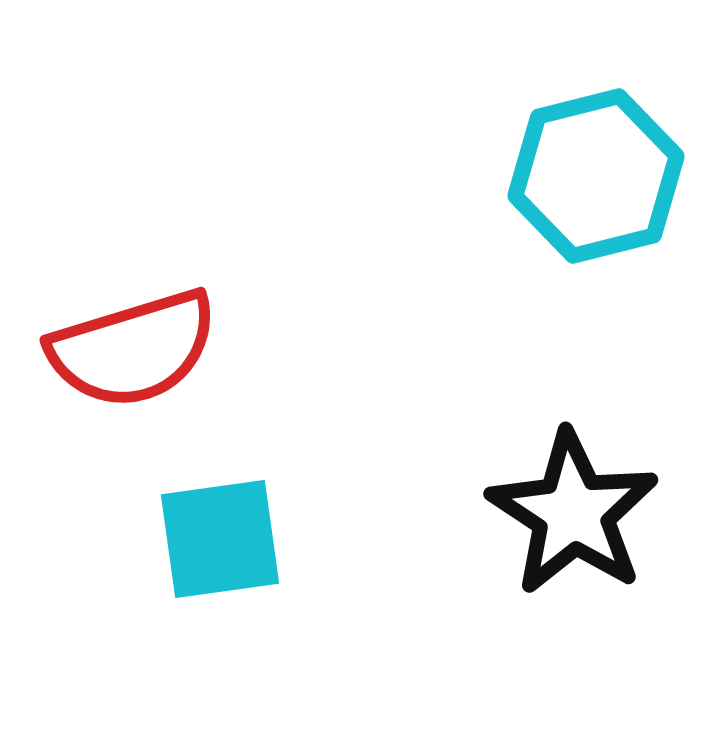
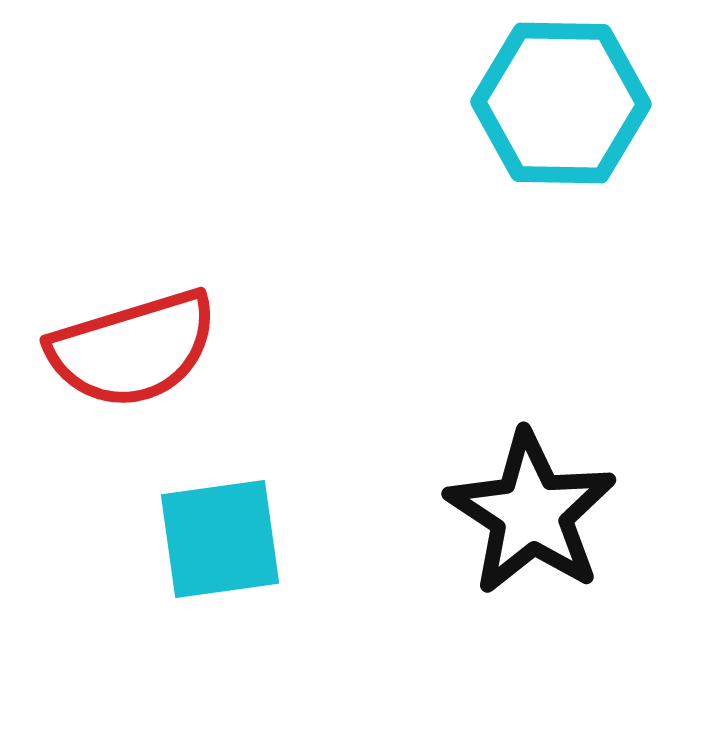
cyan hexagon: moved 35 px left, 73 px up; rotated 15 degrees clockwise
black star: moved 42 px left
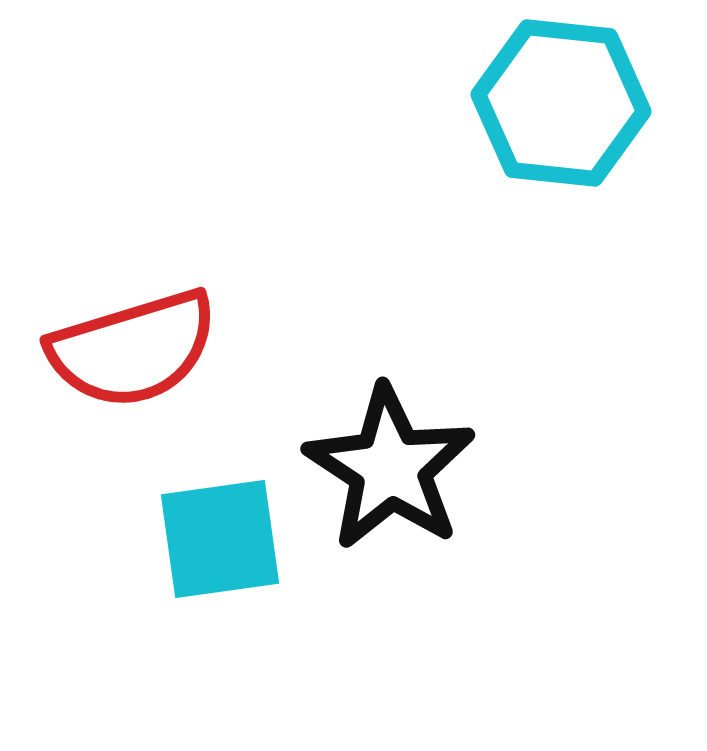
cyan hexagon: rotated 5 degrees clockwise
black star: moved 141 px left, 45 px up
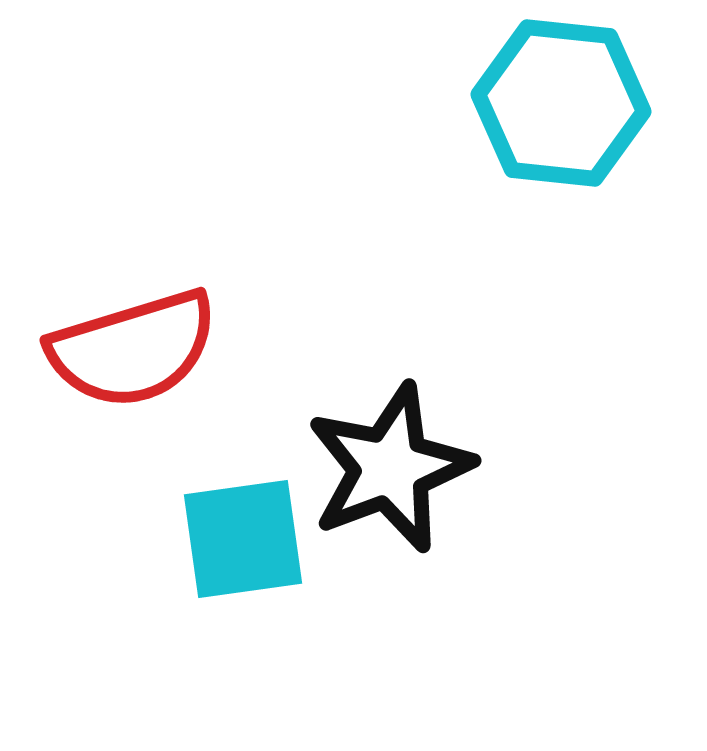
black star: rotated 18 degrees clockwise
cyan square: moved 23 px right
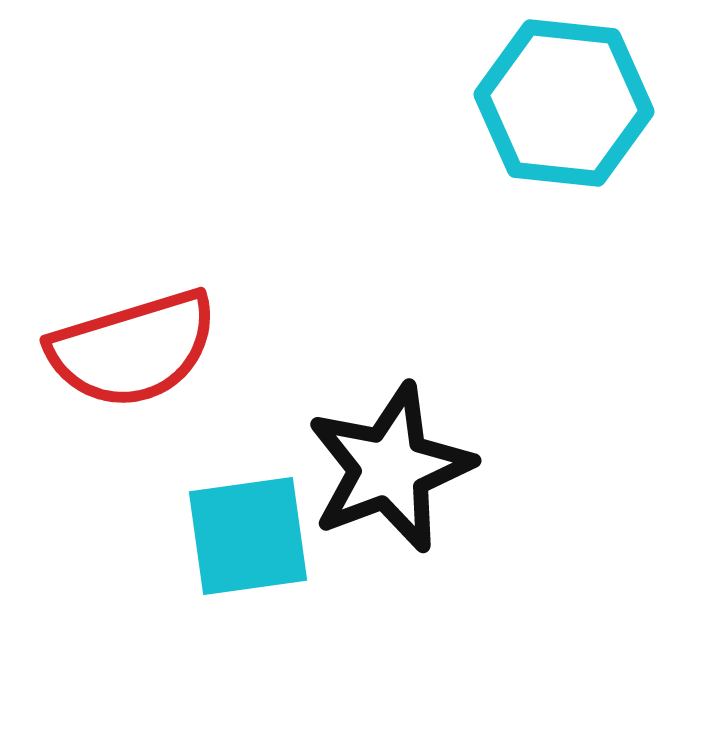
cyan hexagon: moved 3 px right
cyan square: moved 5 px right, 3 px up
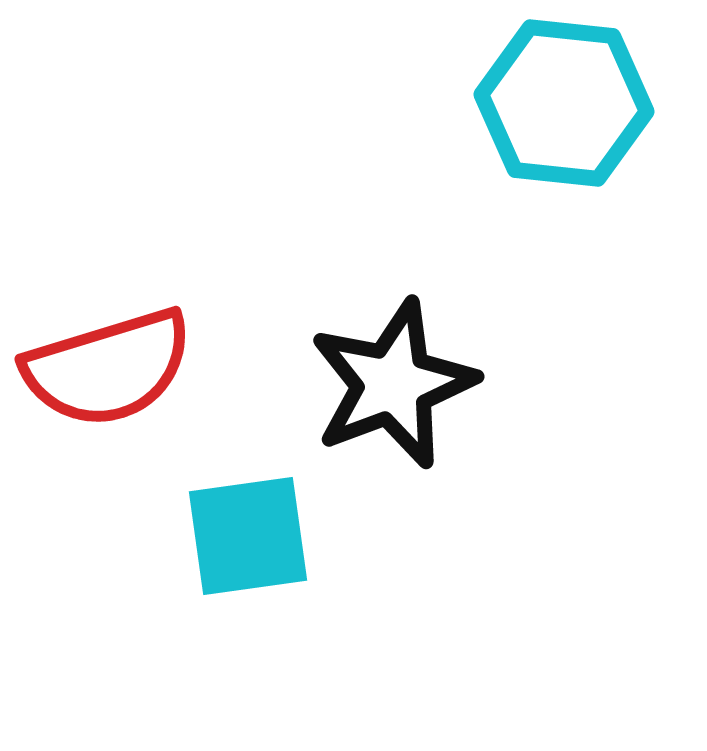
red semicircle: moved 25 px left, 19 px down
black star: moved 3 px right, 84 px up
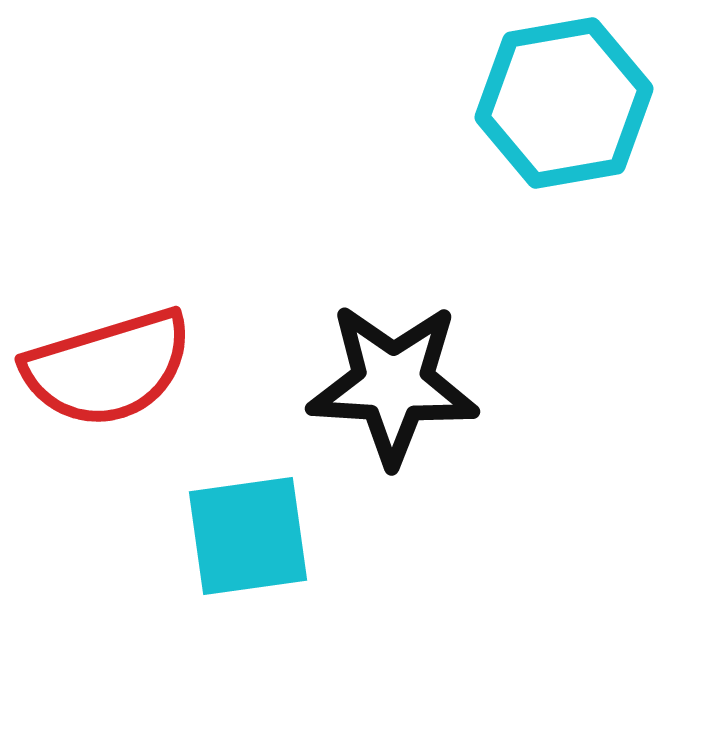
cyan hexagon: rotated 16 degrees counterclockwise
black star: rotated 24 degrees clockwise
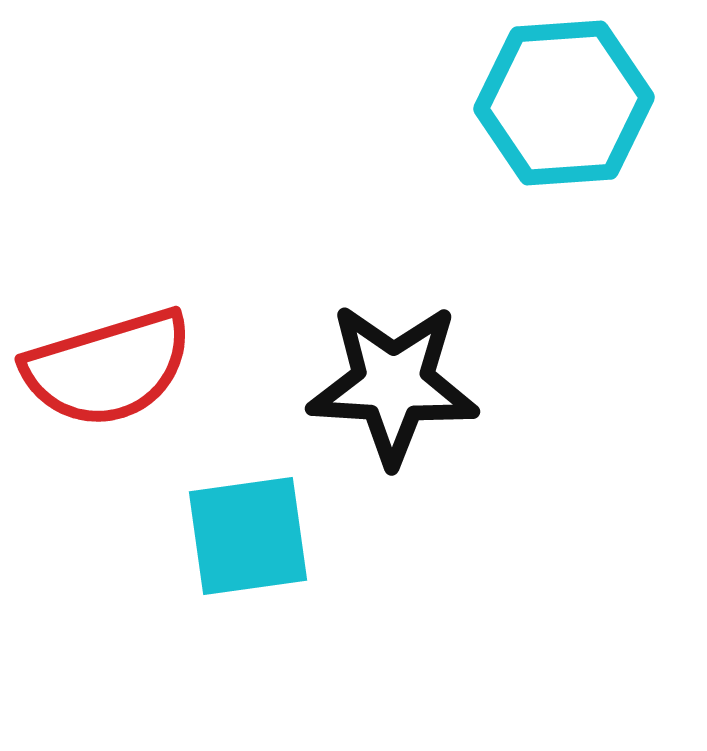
cyan hexagon: rotated 6 degrees clockwise
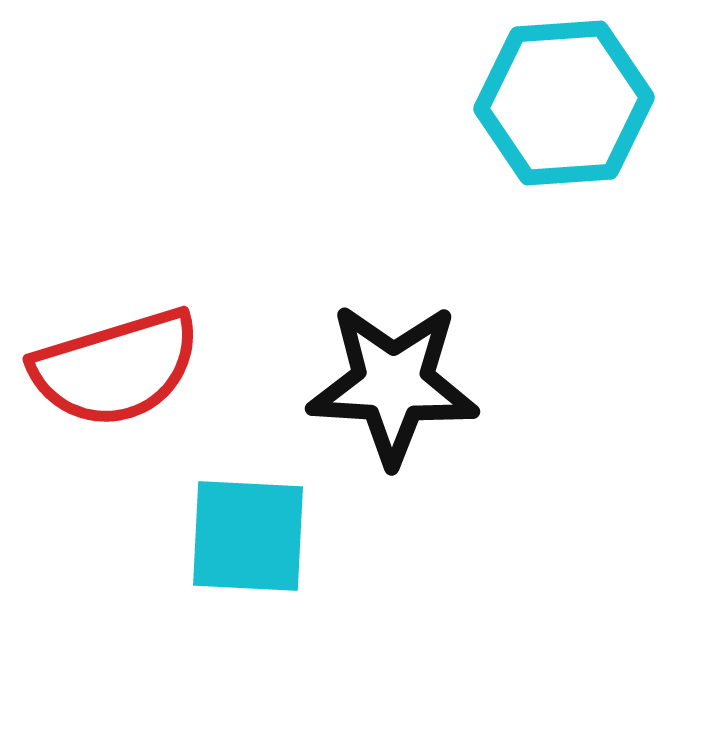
red semicircle: moved 8 px right
cyan square: rotated 11 degrees clockwise
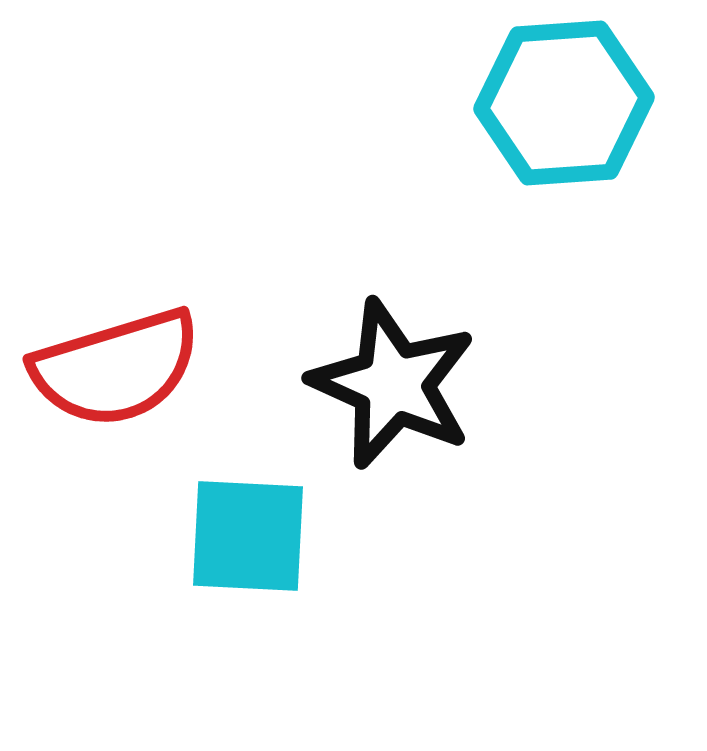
black star: rotated 21 degrees clockwise
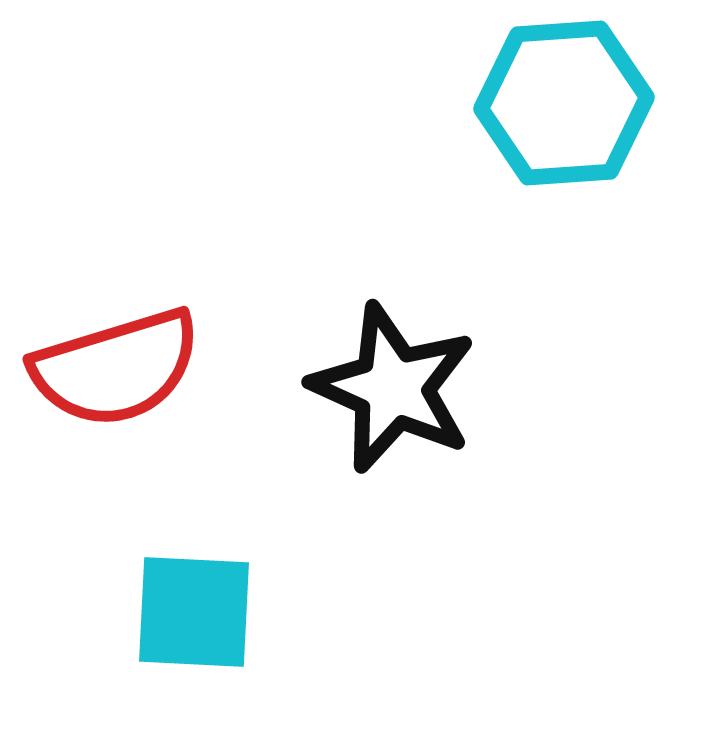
black star: moved 4 px down
cyan square: moved 54 px left, 76 px down
